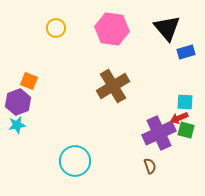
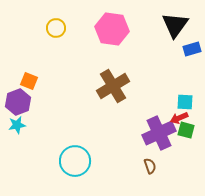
black triangle: moved 8 px right, 3 px up; rotated 16 degrees clockwise
blue rectangle: moved 6 px right, 3 px up
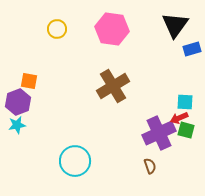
yellow circle: moved 1 px right, 1 px down
orange square: rotated 12 degrees counterclockwise
